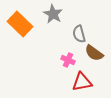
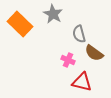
red triangle: rotated 25 degrees clockwise
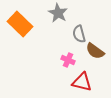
gray star: moved 5 px right, 1 px up
brown semicircle: moved 1 px right, 2 px up
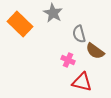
gray star: moved 5 px left
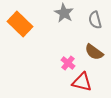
gray star: moved 11 px right
gray semicircle: moved 16 px right, 14 px up
brown semicircle: moved 1 px left, 1 px down
pink cross: moved 3 px down; rotated 16 degrees clockwise
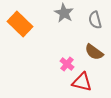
pink cross: moved 1 px left, 1 px down
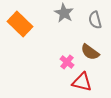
brown semicircle: moved 4 px left
pink cross: moved 2 px up
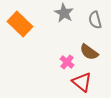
brown semicircle: moved 1 px left
red triangle: rotated 25 degrees clockwise
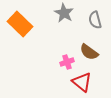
pink cross: rotated 32 degrees clockwise
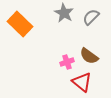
gray semicircle: moved 4 px left, 3 px up; rotated 60 degrees clockwise
brown semicircle: moved 4 px down
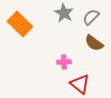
brown semicircle: moved 5 px right, 13 px up
pink cross: moved 3 px left; rotated 16 degrees clockwise
red triangle: moved 2 px left, 2 px down
